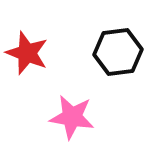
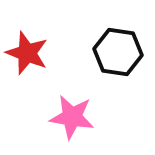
black hexagon: rotated 15 degrees clockwise
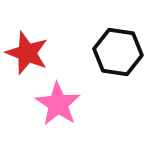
pink star: moved 14 px left, 13 px up; rotated 24 degrees clockwise
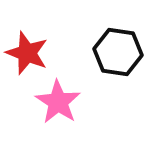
pink star: moved 2 px up
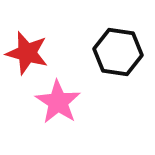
red star: rotated 6 degrees counterclockwise
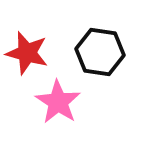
black hexagon: moved 18 px left
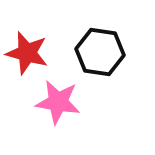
pink star: rotated 24 degrees counterclockwise
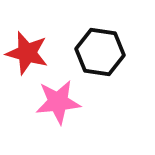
pink star: rotated 15 degrees counterclockwise
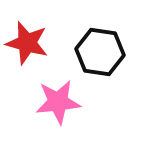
red star: moved 10 px up
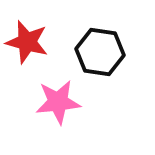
red star: moved 1 px up
